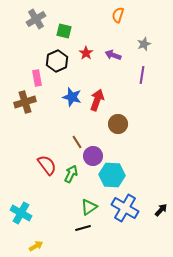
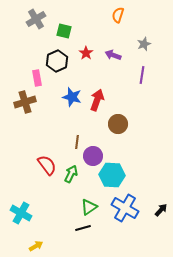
brown line: rotated 40 degrees clockwise
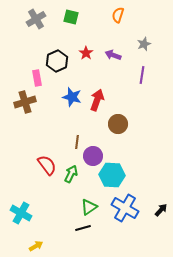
green square: moved 7 px right, 14 px up
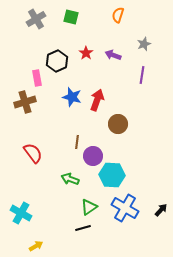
red semicircle: moved 14 px left, 12 px up
green arrow: moved 1 px left, 5 px down; rotated 96 degrees counterclockwise
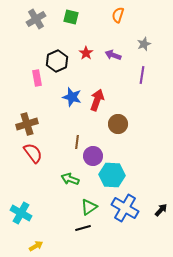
brown cross: moved 2 px right, 22 px down
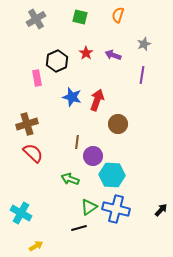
green square: moved 9 px right
red semicircle: rotated 10 degrees counterclockwise
blue cross: moved 9 px left, 1 px down; rotated 16 degrees counterclockwise
black line: moved 4 px left
